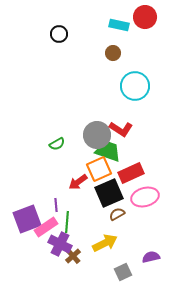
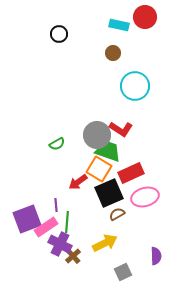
orange square: rotated 35 degrees counterclockwise
purple semicircle: moved 5 px right, 1 px up; rotated 102 degrees clockwise
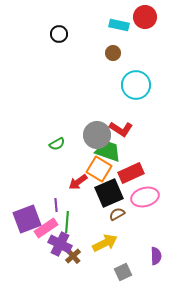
cyan circle: moved 1 px right, 1 px up
pink rectangle: moved 1 px down
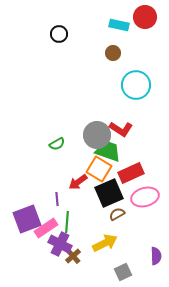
purple line: moved 1 px right, 6 px up
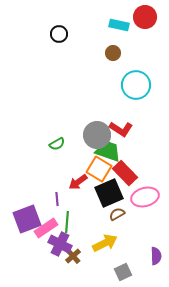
red rectangle: moved 6 px left; rotated 70 degrees clockwise
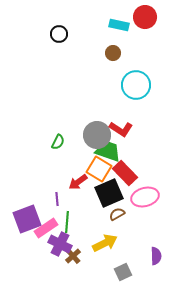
green semicircle: moved 1 px right, 2 px up; rotated 35 degrees counterclockwise
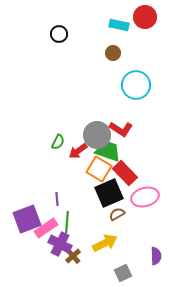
red arrow: moved 31 px up
gray square: moved 1 px down
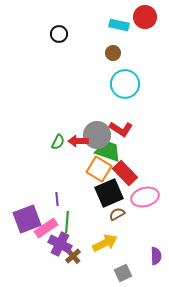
cyan circle: moved 11 px left, 1 px up
red arrow: moved 10 px up; rotated 36 degrees clockwise
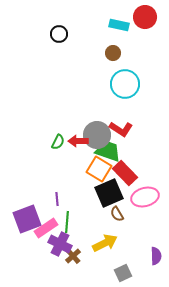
brown semicircle: rotated 91 degrees counterclockwise
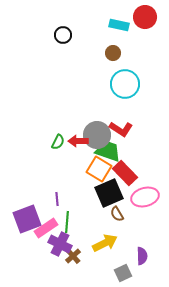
black circle: moved 4 px right, 1 px down
purple semicircle: moved 14 px left
